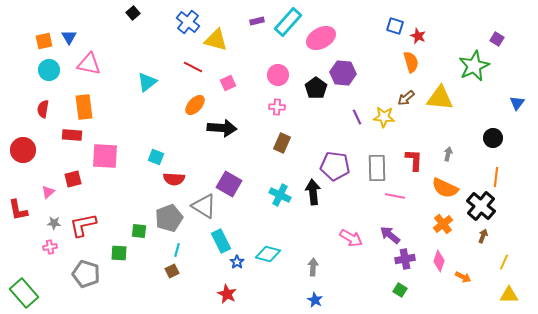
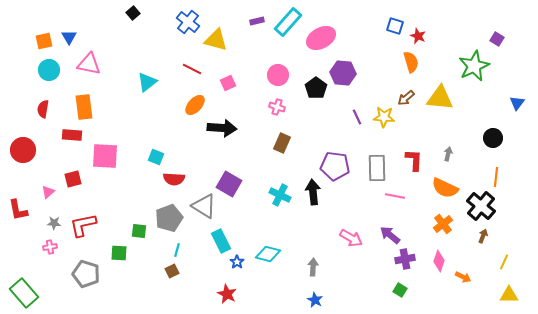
red line at (193, 67): moved 1 px left, 2 px down
pink cross at (277, 107): rotated 14 degrees clockwise
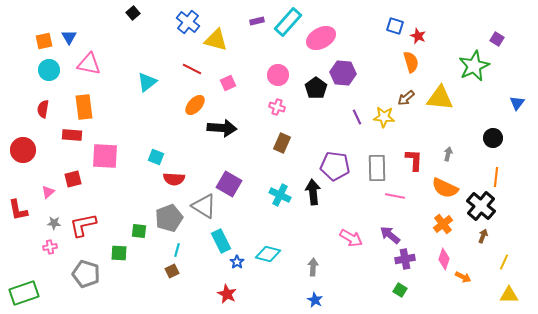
pink diamond at (439, 261): moved 5 px right, 2 px up
green rectangle at (24, 293): rotated 68 degrees counterclockwise
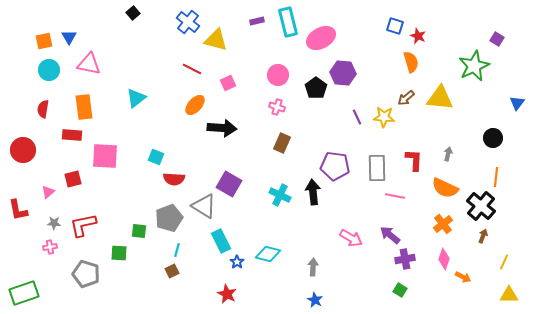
cyan rectangle at (288, 22): rotated 56 degrees counterclockwise
cyan triangle at (147, 82): moved 11 px left, 16 px down
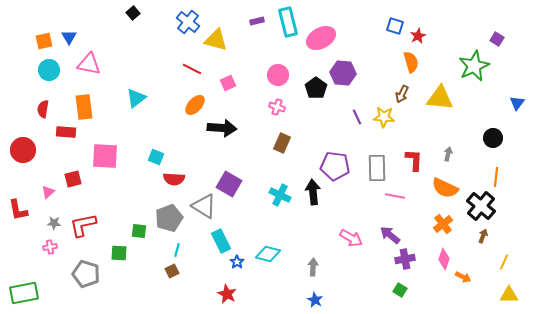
red star at (418, 36): rotated 21 degrees clockwise
brown arrow at (406, 98): moved 4 px left, 4 px up; rotated 24 degrees counterclockwise
red rectangle at (72, 135): moved 6 px left, 3 px up
green rectangle at (24, 293): rotated 8 degrees clockwise
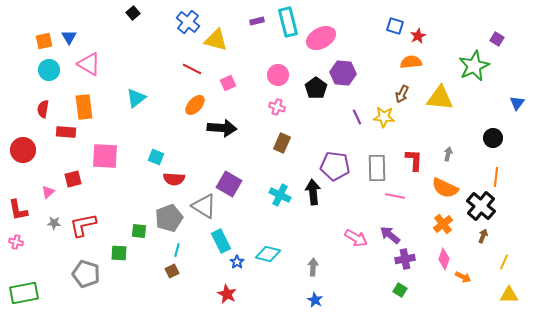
orange semicircle at (411, 62): rotated 80 degrees counterclockwise
pink triangle at (89, 64): rotated 20 degrees clockwise
pink arrow at (351, 238): moved 5 px right
pink cross at (50, 247): moved 34 px left, 5 px up; rotated 24 degrees clockwise
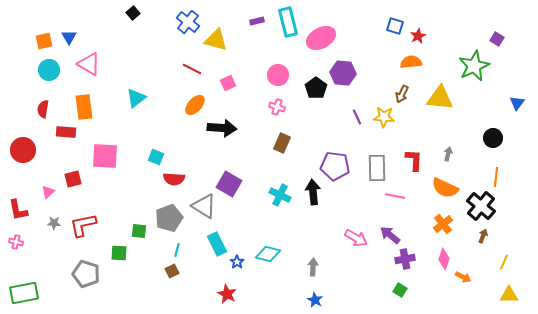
cyan rectangle at (221, 241): moved 4 px left, 3 px down
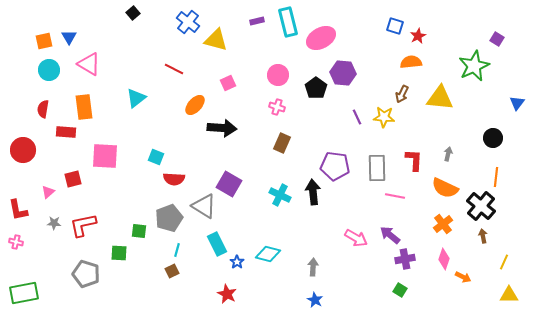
red line at (192, 69): moved 18 px left
brown arrow at (483, 236): rotated 32 degrees counterclockwise
